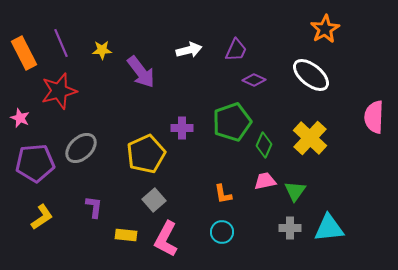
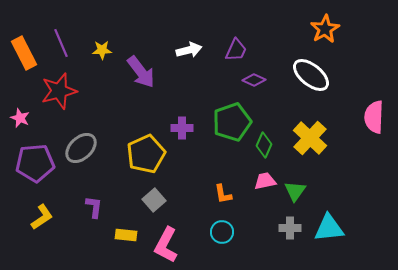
pink L-shape: moved 6 px down
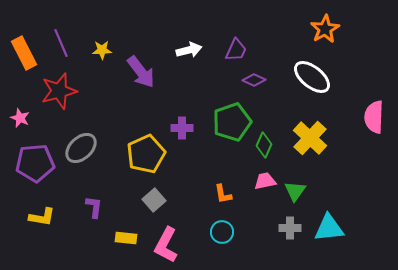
white ellipse: moved 1 px right, 2 px down
yellow L-shape: rotated 44 degrees clockwise
yellow rectangle: moved 3 px down
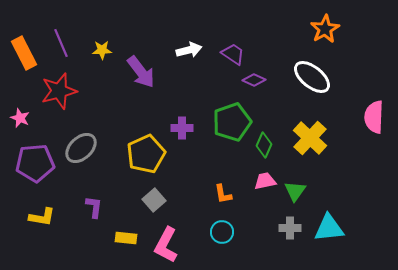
purple trapezoid: moved 3 px left, 4 px down; rotated 80 degrees counterclockwise
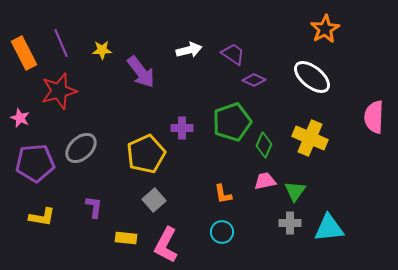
yellow cross: rotated 20 degrees counterclockwise
gray cross: moved 5 px up
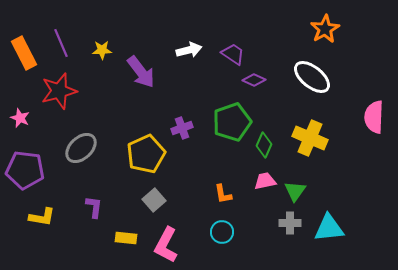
purple cross: rotated 20 degrees counterclockwise
purple pentagon: moved 10 px left, 7 px down; rotated 12 degrees clockwise
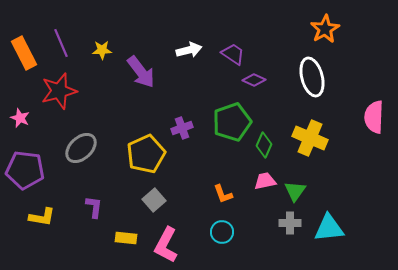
white ellipse: rotated 36 degrees clockwise
orange L-shape: rotated 10 degrees counterclockwise
